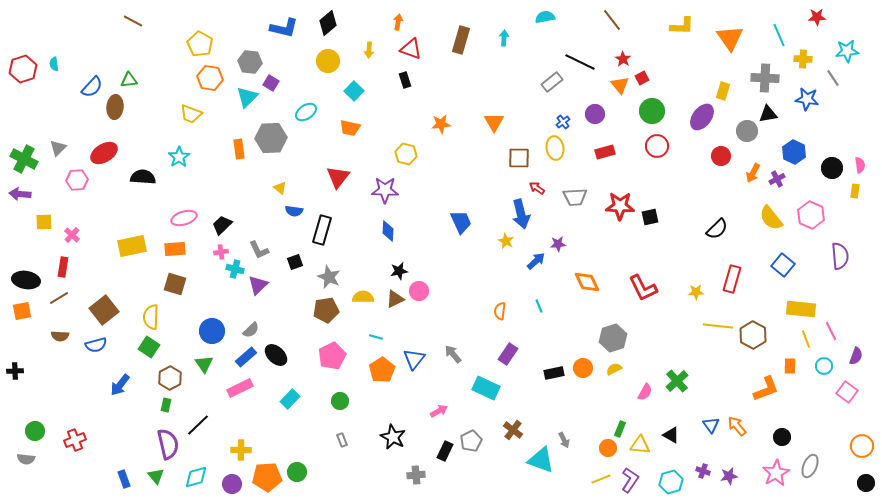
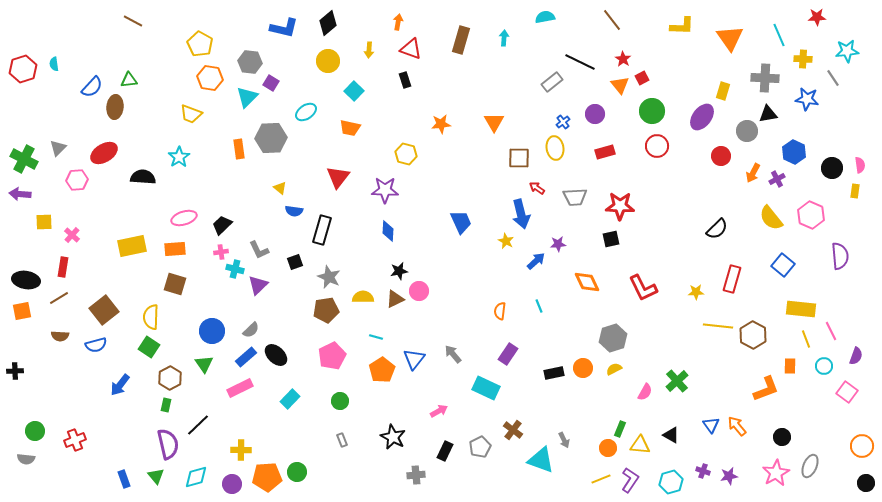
black square at (650, 217): moved 39 px left, 22 px down
gray pentagon at (471, 441): moved 9 px right, 6 px down
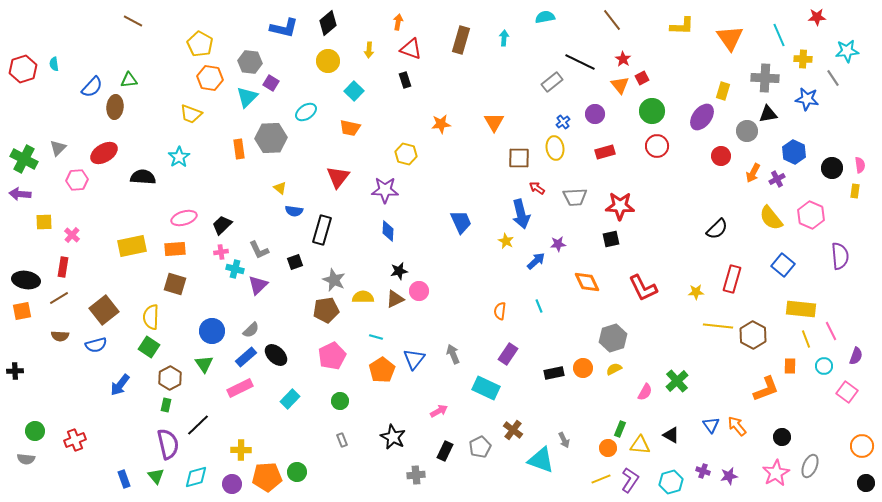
gray star at (329, 277): moved 5 px right, 3 px down
gray arrow at (453, 354): rotated 18 degrees clockwise
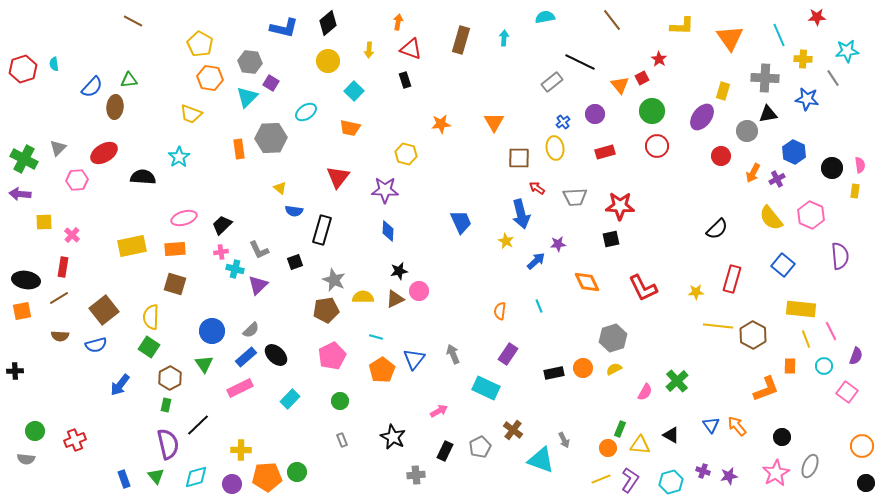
red star at (623, 59): moved 36 px right
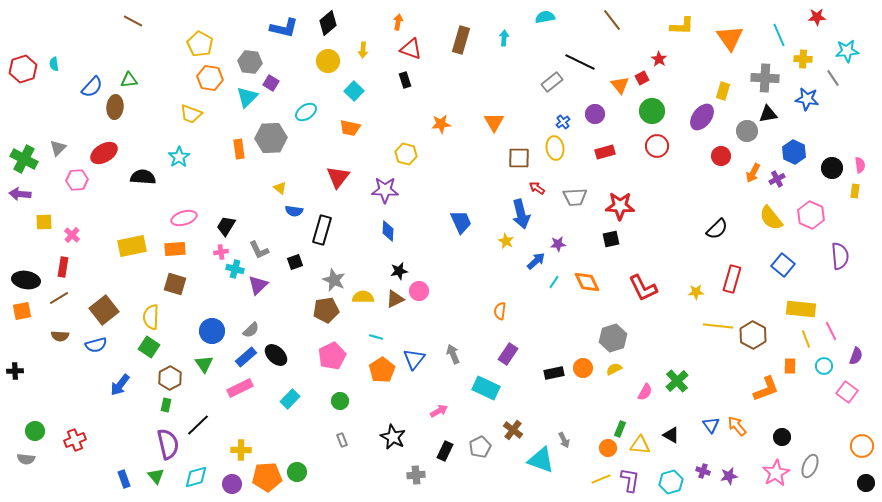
yellow arrow at (369, 50): moved 6 px left
black trapezoid at (222, 225): moved 4 px right, 1 px down; rotated 15 degrees counterclockwise
cyan line at (539, 306): moved 15 px right, 24 px up; rotated 56 degrees clockwise
purple L-shape at (630, 480): rotated 25 degrees counterclockwise
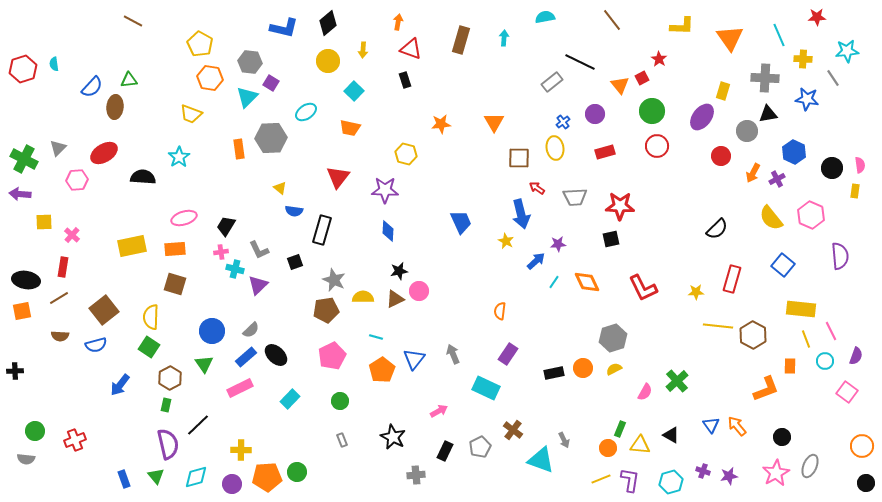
cyan circle at (824, 366): moved 1 px right, 5 px up
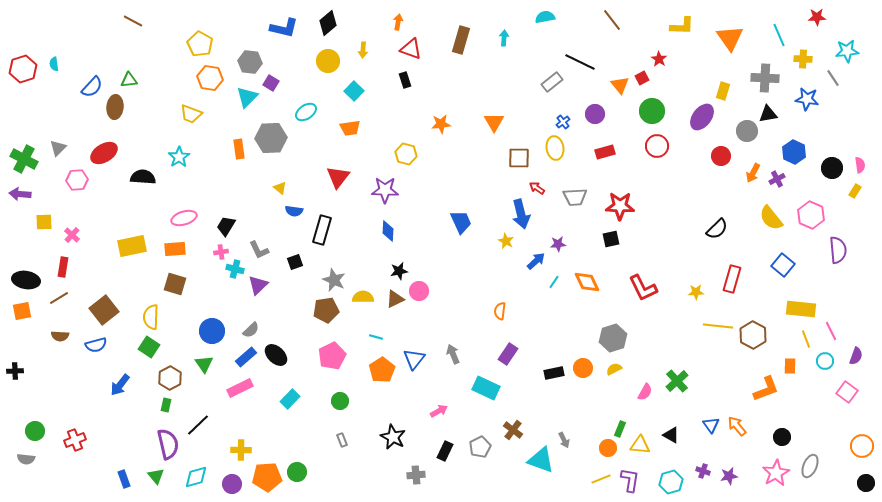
orange trapezoid at (350, 128): rotated 20 degrees counterclockwise
yellow rectangle at (855, 191): rotated 24 degrees clockwise
purple semicircle at (840, 256): moved 2 px left, 6 px up
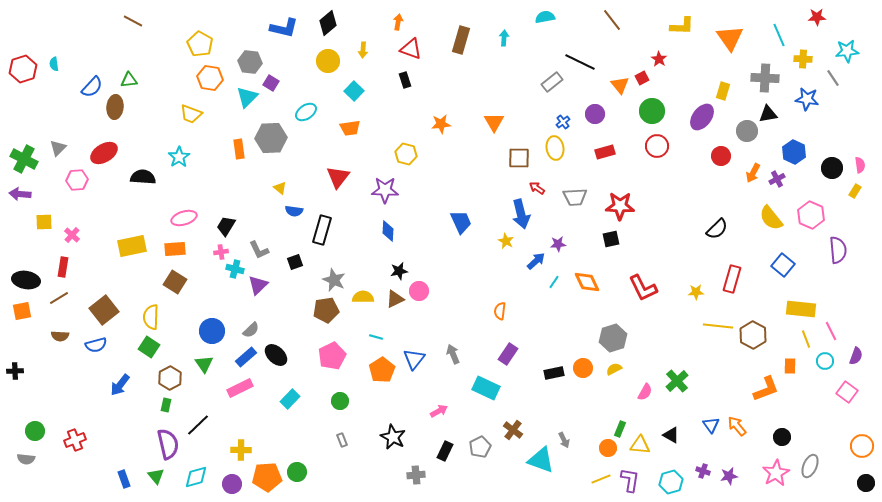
brown square at (175, 284): moved 2 px up; rotated 15 degrees clockwise
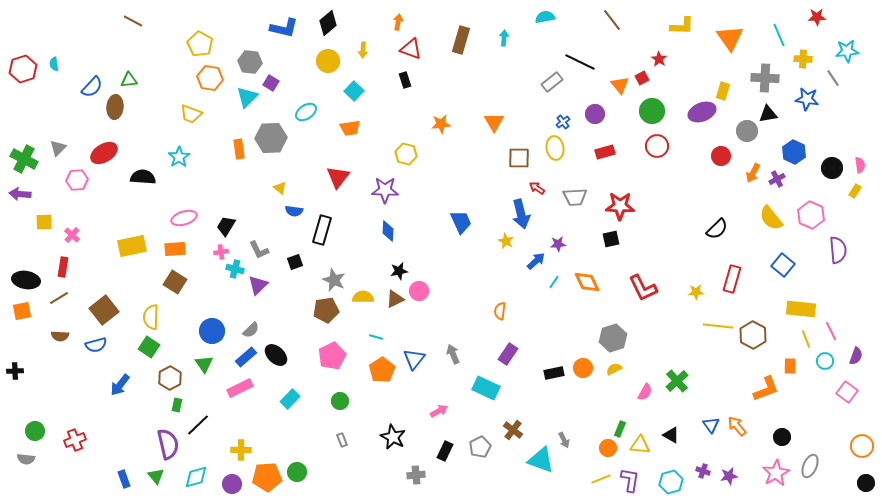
purple ellipse at (702, 117): moved 5 px up; rotated 32 degrees clockwise
green rectangle at (166, 405): moved 11 px right
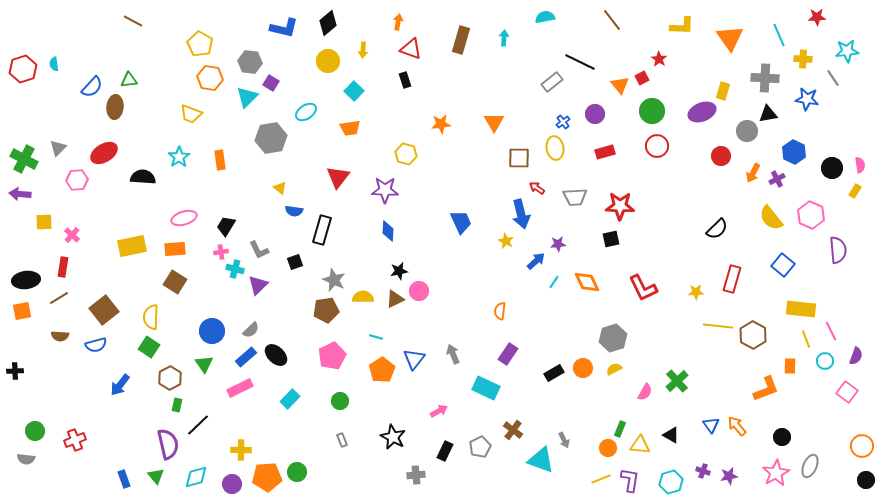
gray hexagon at (271, 138): rotated 8 degrees counterclockwise
orange rectangle at (239, 149): moved 19 px left, 11 px down
black ellipse at (26, 280): rotated 16 degrees counterclockwise
black rectangle at (554, 373): rotated 18 degrees counterclockwise
black circle at (866, 483): moved 3 px up
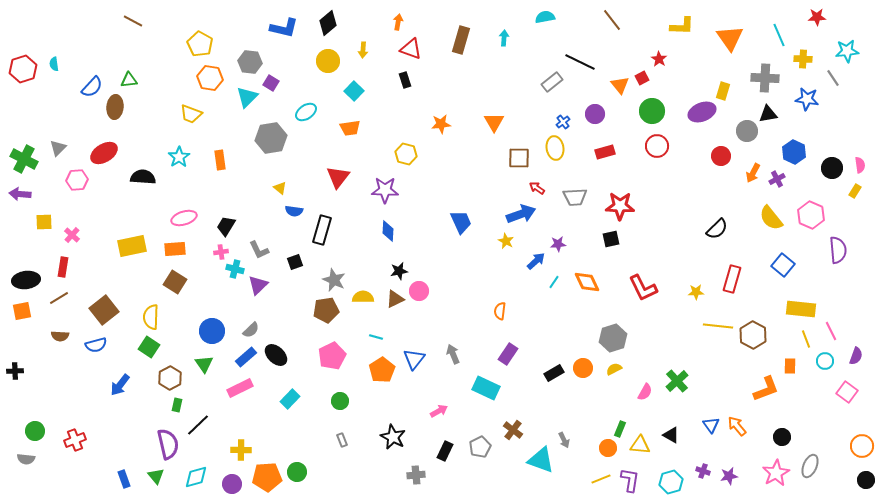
blue arrow at (521, 214): rotated 96 degrees counterclockwise
